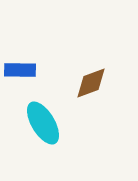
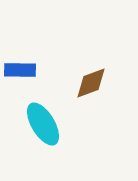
cyan ellipse: moved 1 px down
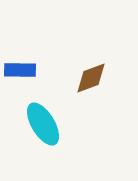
brown diamond: moved 5 px up
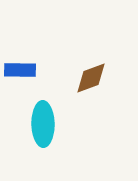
cyan ellipse: rotated 30 degrees clockwise
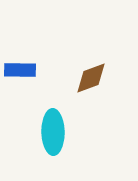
cyan ellipse: moved 10 px right, 8 px down
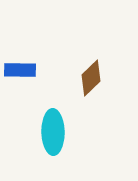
brown diamond: rotated 24 degrees counterclockwise
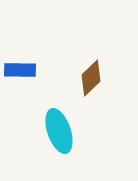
cyan ellipse: moved 6 px right, 1 px up; rotated 18 degrees counterclockwise
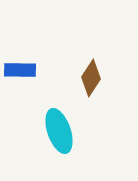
brown diamond: rotated 12 degrees counterclockwise
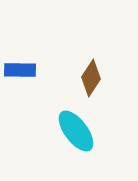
cyan ellipse: moved 17 px right; rotated 18 degrees counterclockwise
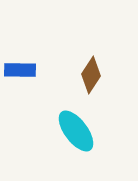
brown diamond: moved 3 px up
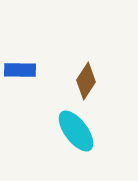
brown diamond: moved 5 px left, 6 px down
